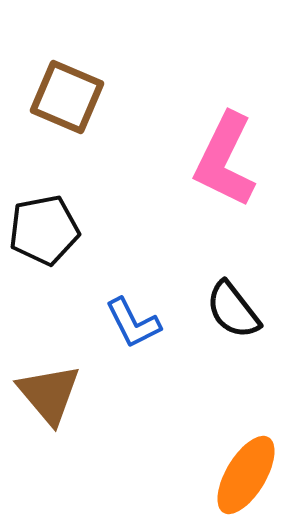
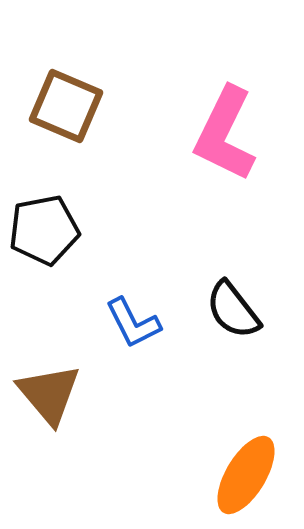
brown square: moved 1 px left, 9 px down
pink L-shape: moved 26 px up
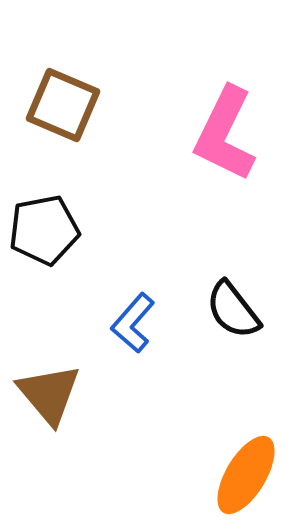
brown square: moved 3 px left, 1 px up
blue L-shape: rotated 68 degrees clockwise
